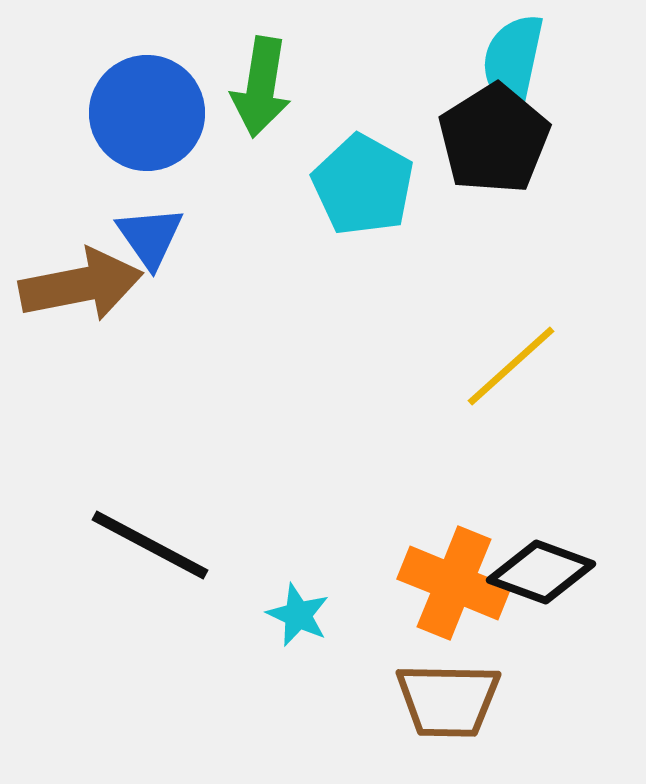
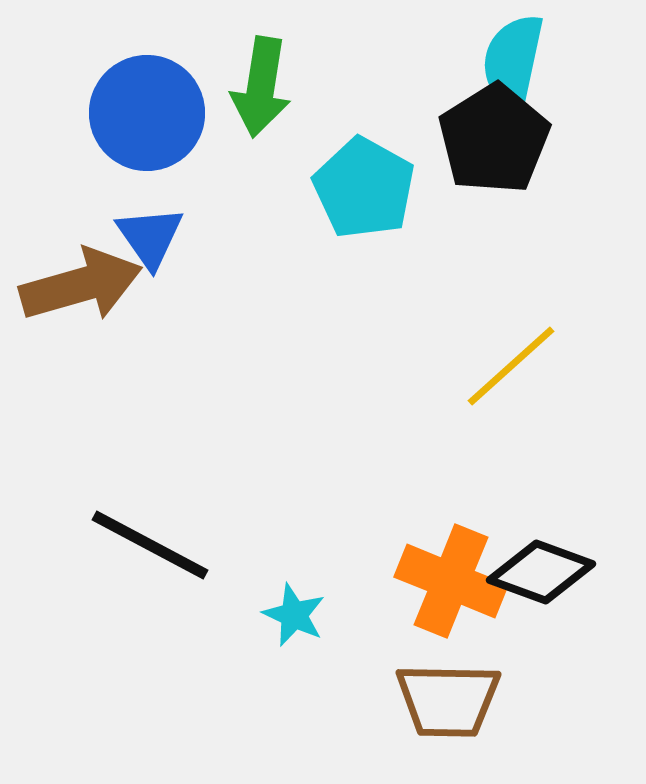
cyan pentagon: moved 1 px right, 3 px down
brown arrow: rotated 5 degrees counterclockwise
orange cross: moved 3 px left, 2 px up
cyan star: moved 4 px left
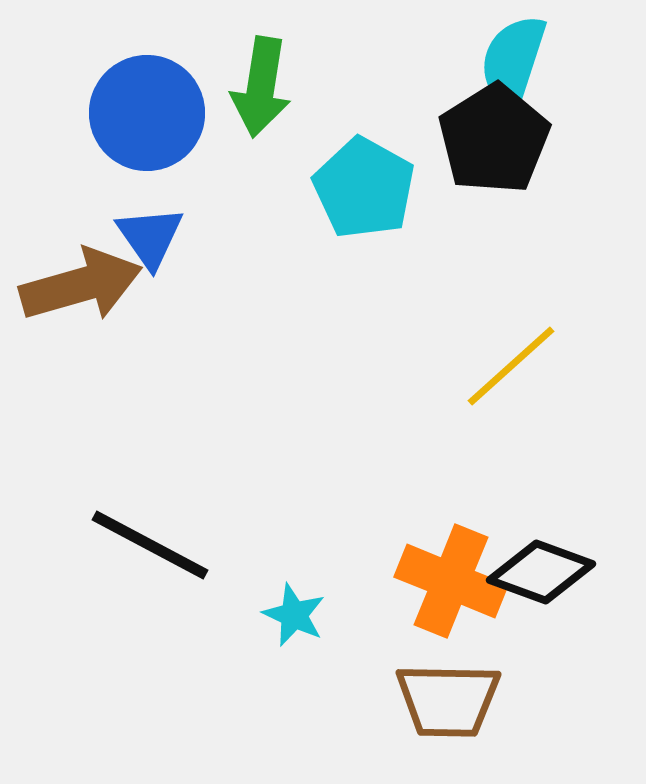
cyan semicircle: rotated 6 degrees clockwise
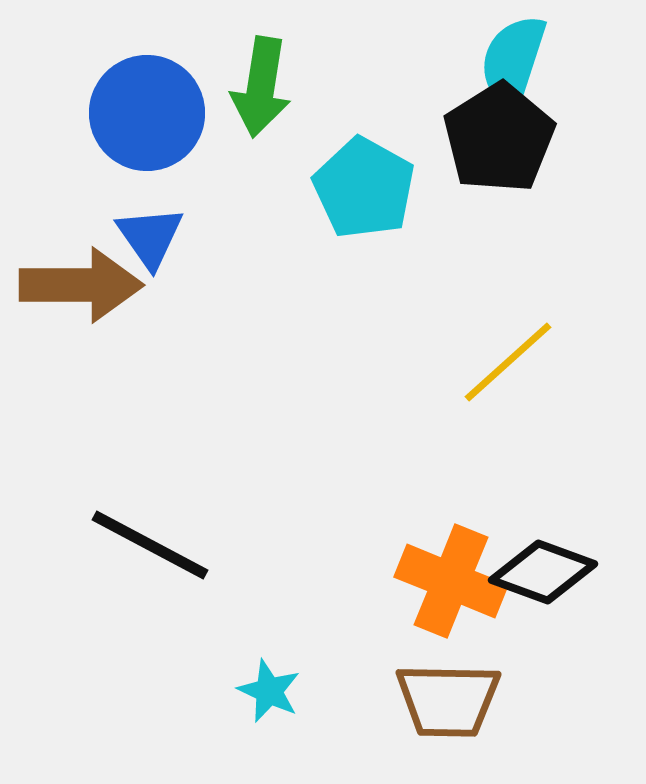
black pentagon: moved 5 px right, 1 px up
brown arrow: rotated 16 degrees clockwise
yellow line: moved 3 px left, 4 px up
black diamond: moved 2 px right
cyan star: moved 25 px left, 76 px down
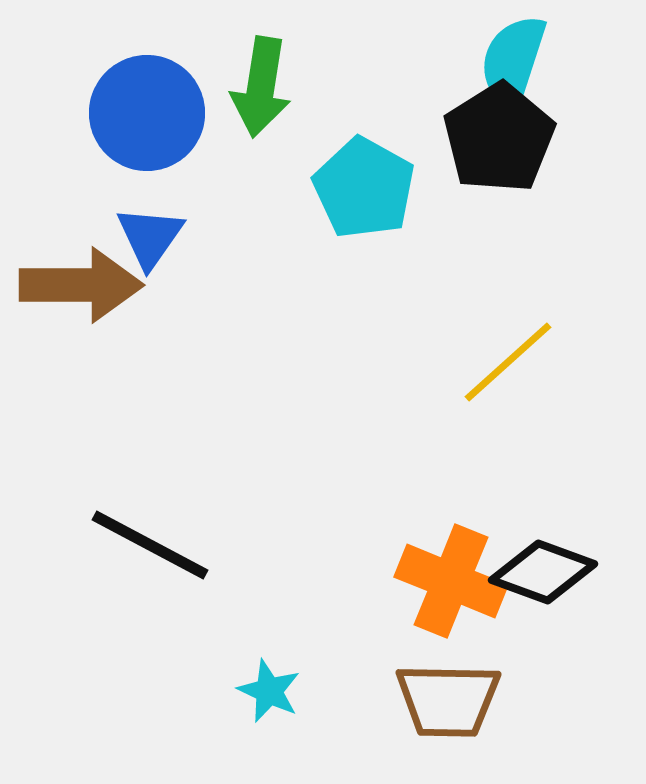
blue triangle: rotated 10 degrees clockwise
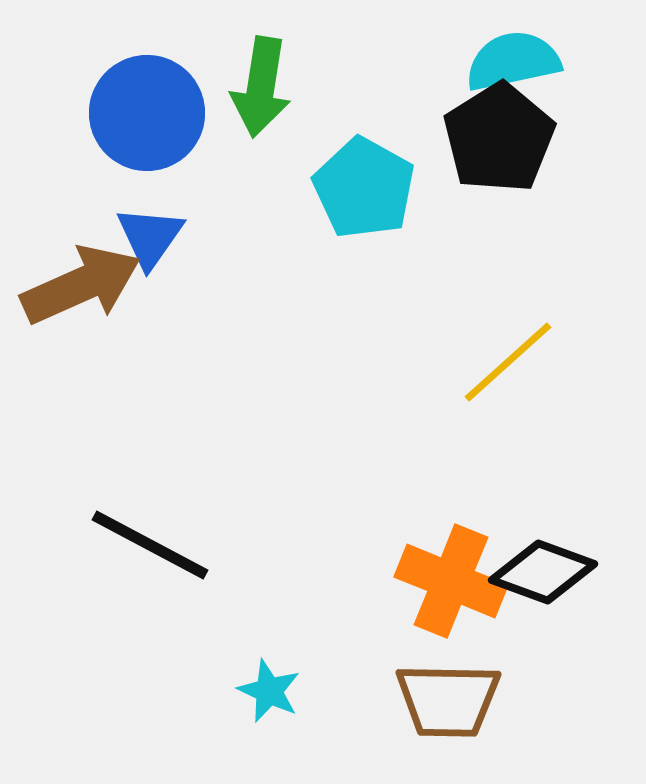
cyan semicircle: rotated 60 degrees clockwise
brown arrow: rotated 24 degrees counterclockwise
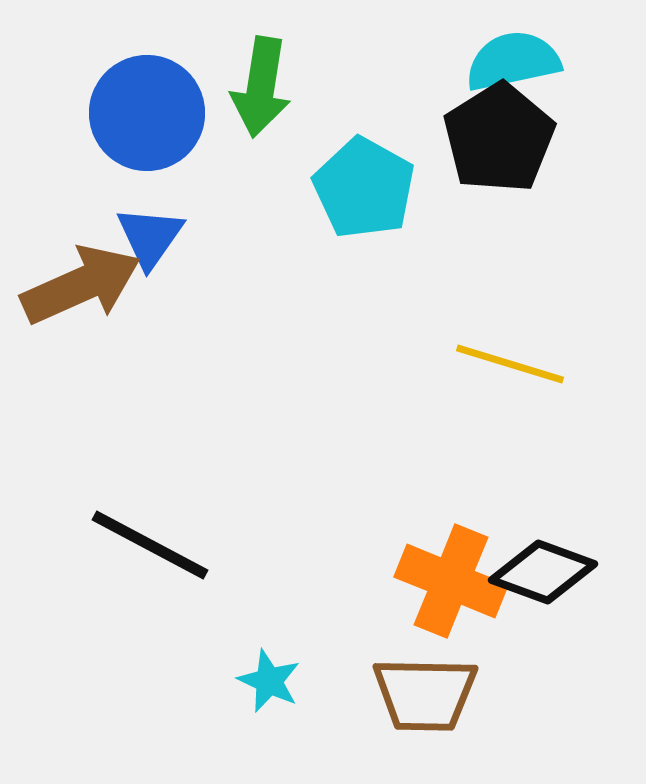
yellow line: moved 2 px right, 2 px down; rotated 59 degrees clockwise
cyan star: moved 10 px up
brown trapezoid: moved 23 px left, 6 px up
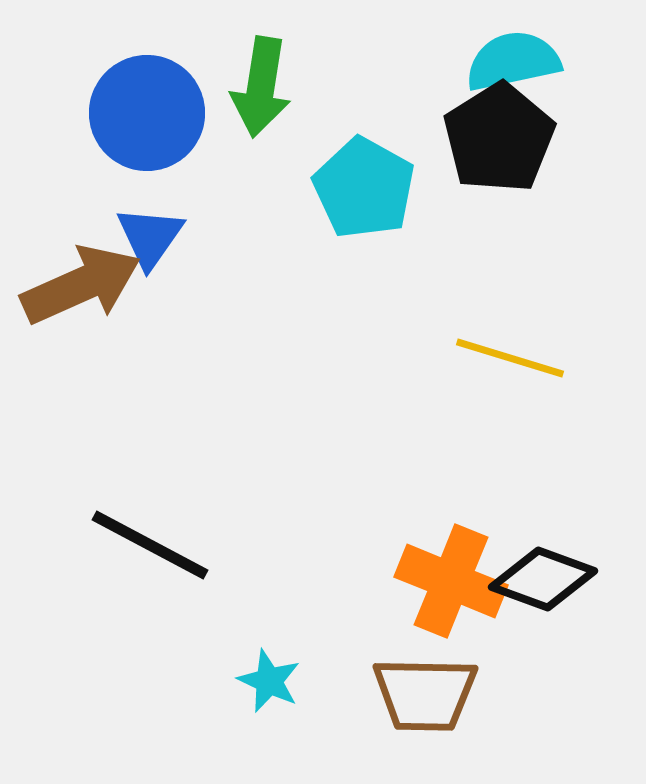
yellow line: moved 6 px up
black diamond: moved 7 px down
